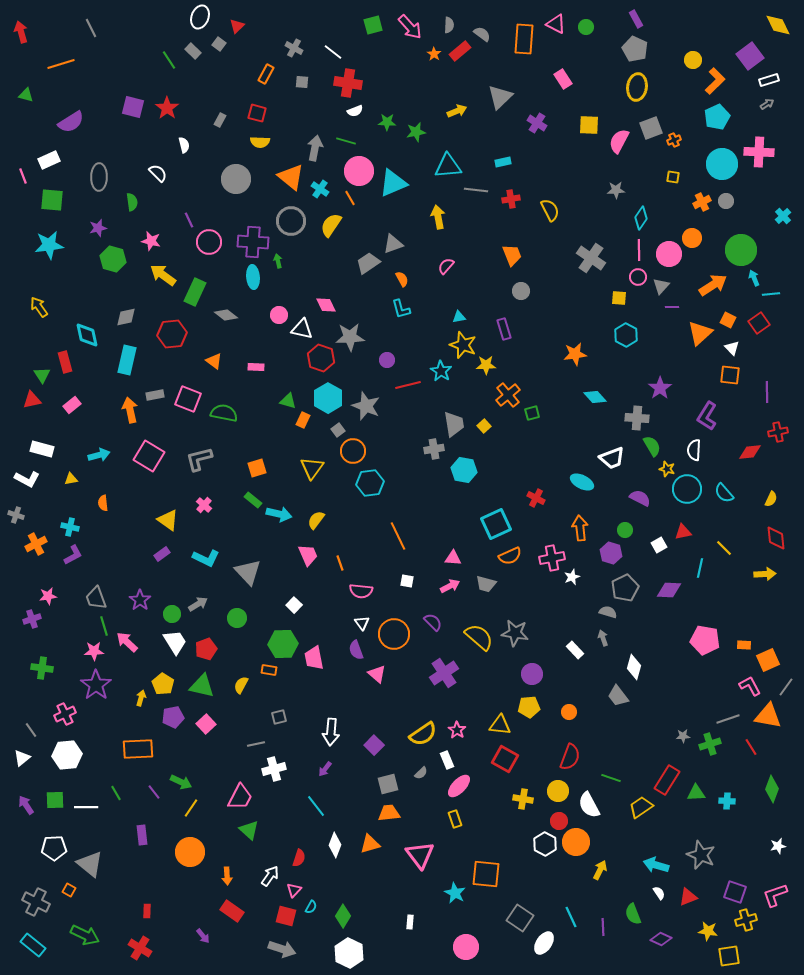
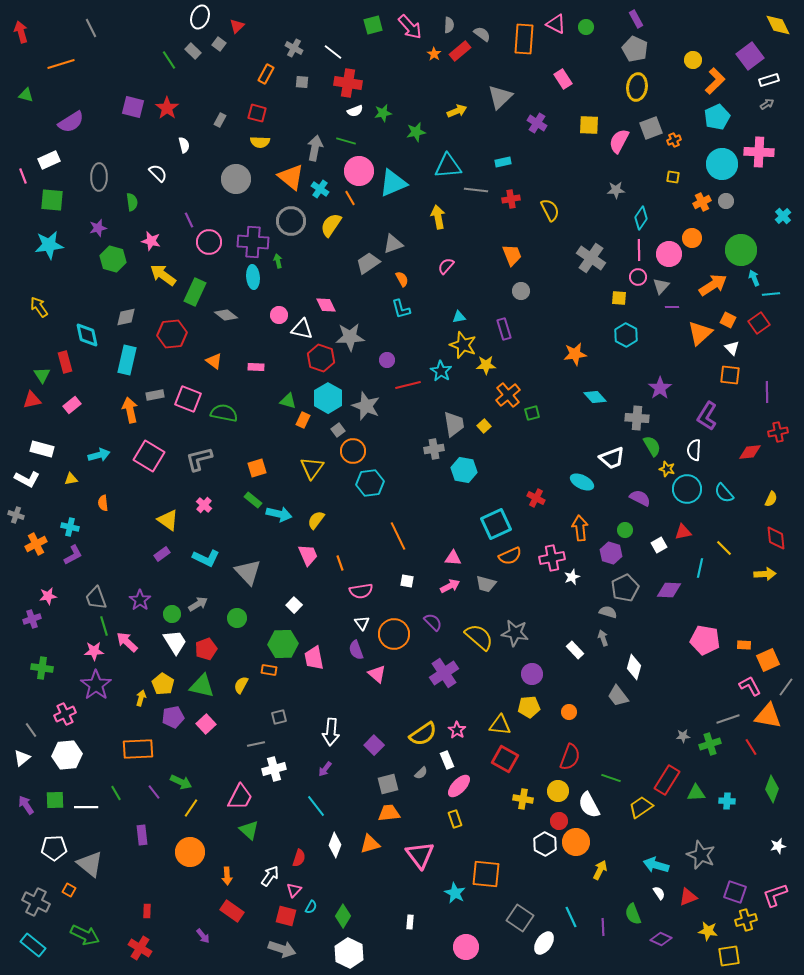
green star at (387, 122): moved 4 px left, 9 px up; rotated 12 degrees counterclockwise
pink semicircle at (361, 591): rotated 15 degrees counterclockwise
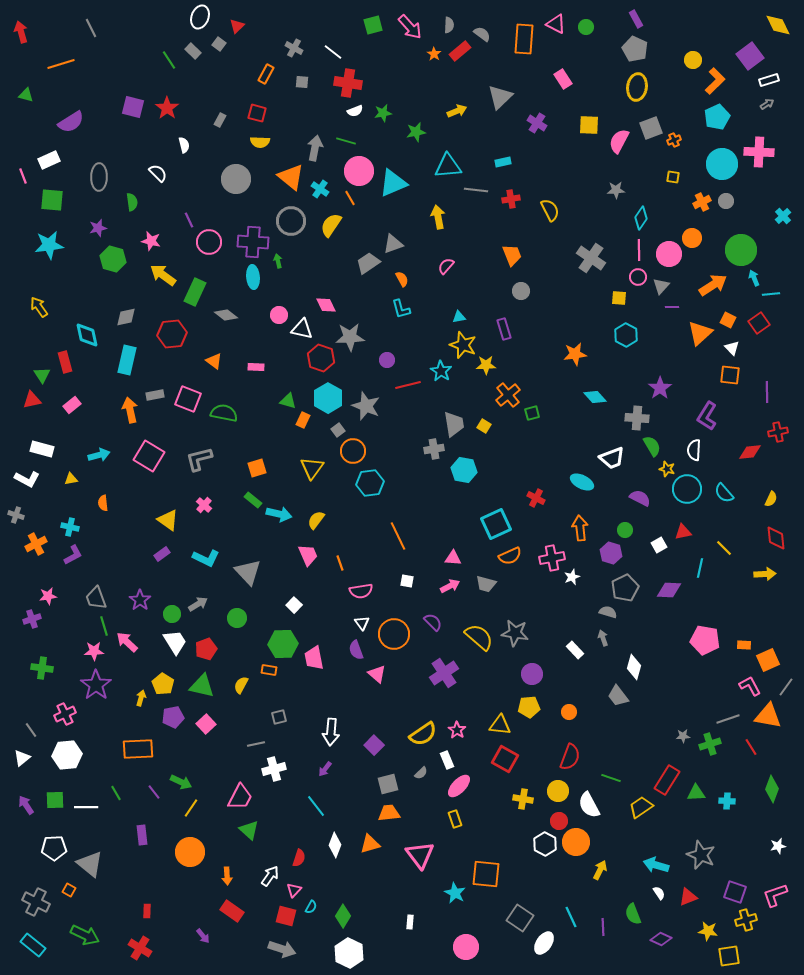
yellow square at (484, 426): rotated 16 degrees counterclockwise
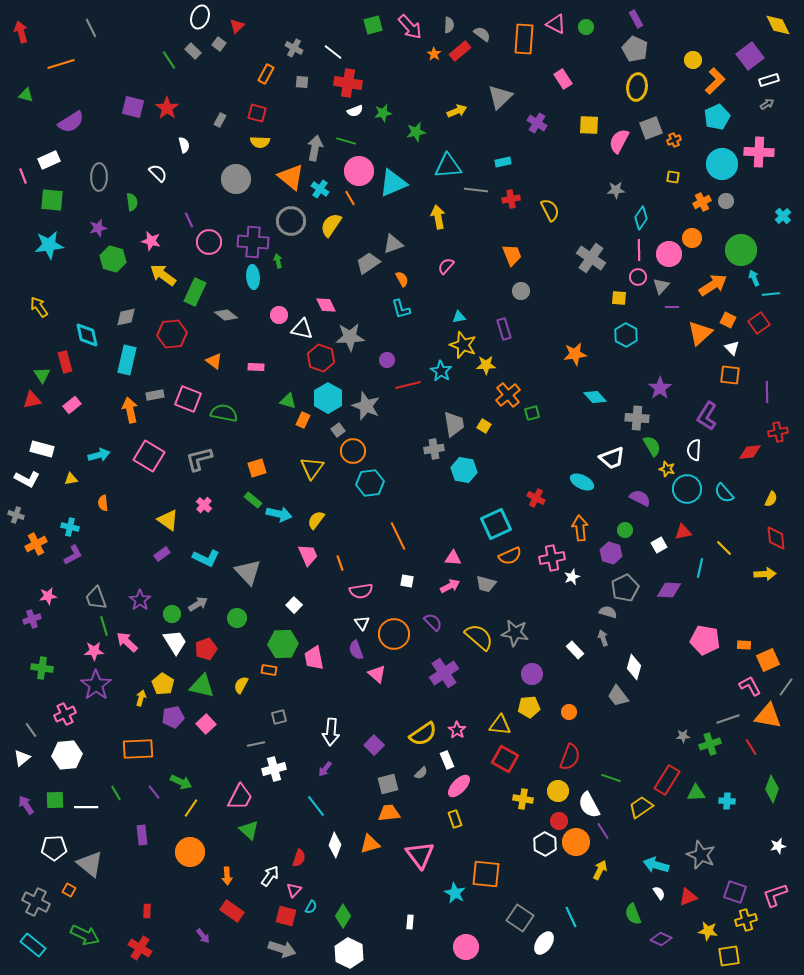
purple line at (603, 927): moved 96 px up; rotated 30 degrees counterclockwise
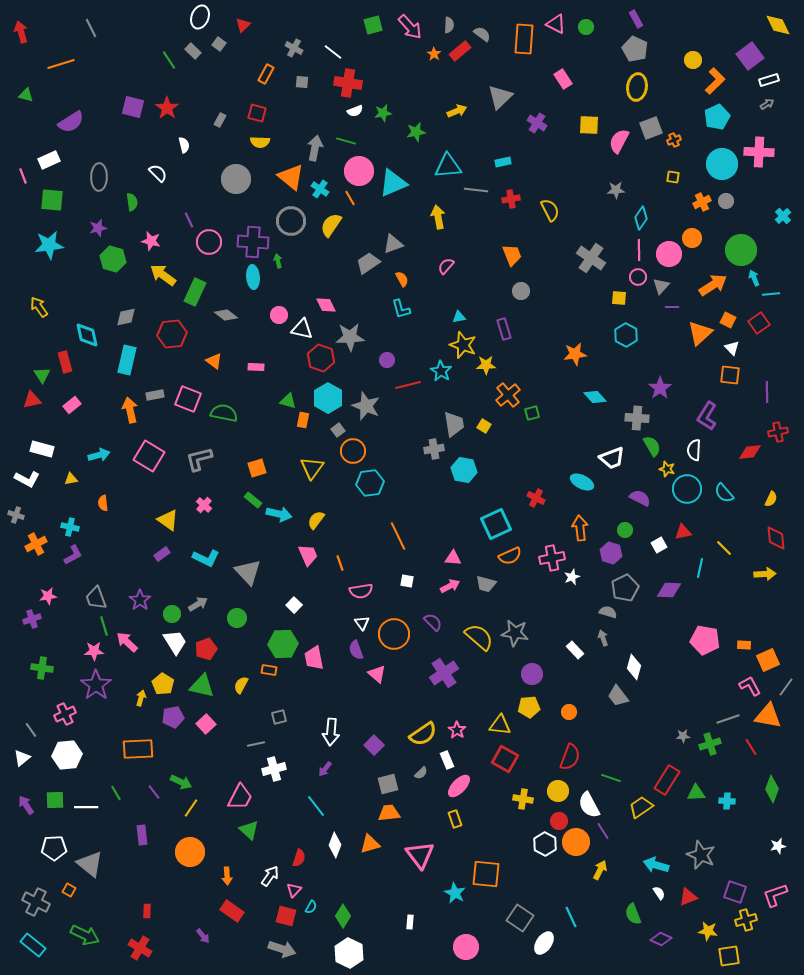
red triangle at (237, 26): moved 6 px right, 1 px up
orange rectangle at (303, 420): rotated 14 degrees counterclockwise
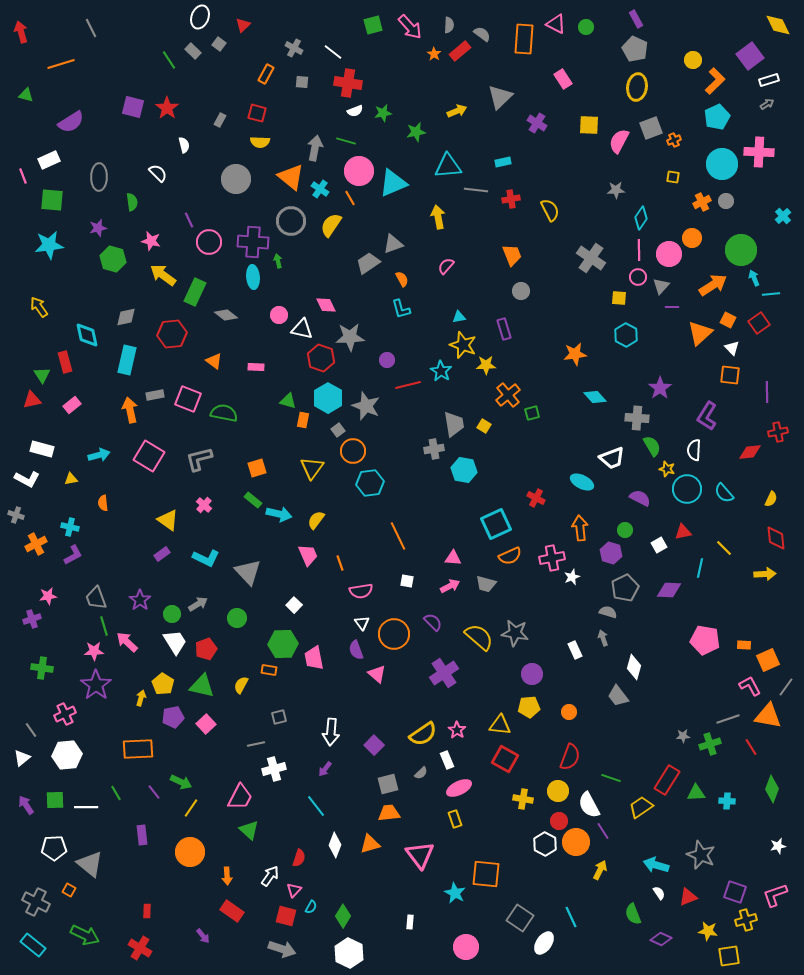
white rectangle at (575, 650): rotated 18 degrees clockwise
pink ellipse at (459, 786): moved 2 px down; rotated 20 degrees clockwise
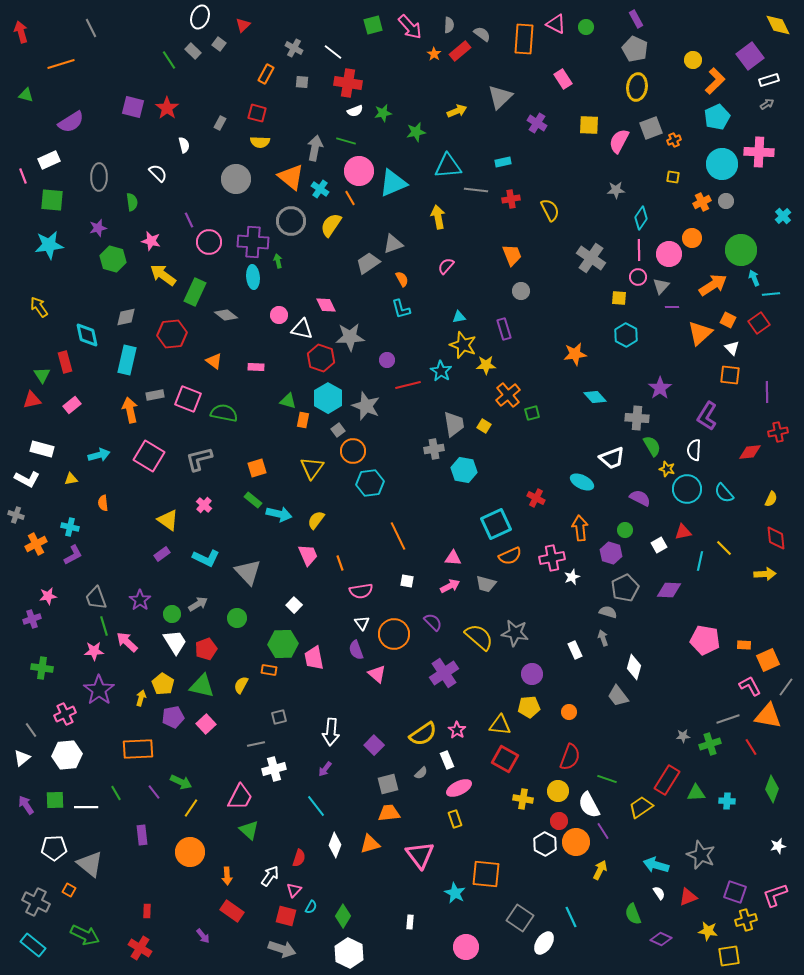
gray rectangle at (220, 120): moved 3 px down
cyan line at (700, 568): moved 7 px up
purple star at (96, 685): moved 3 px right, 5 px down
green line at (611, 778): moved 4 px left, 1 px down
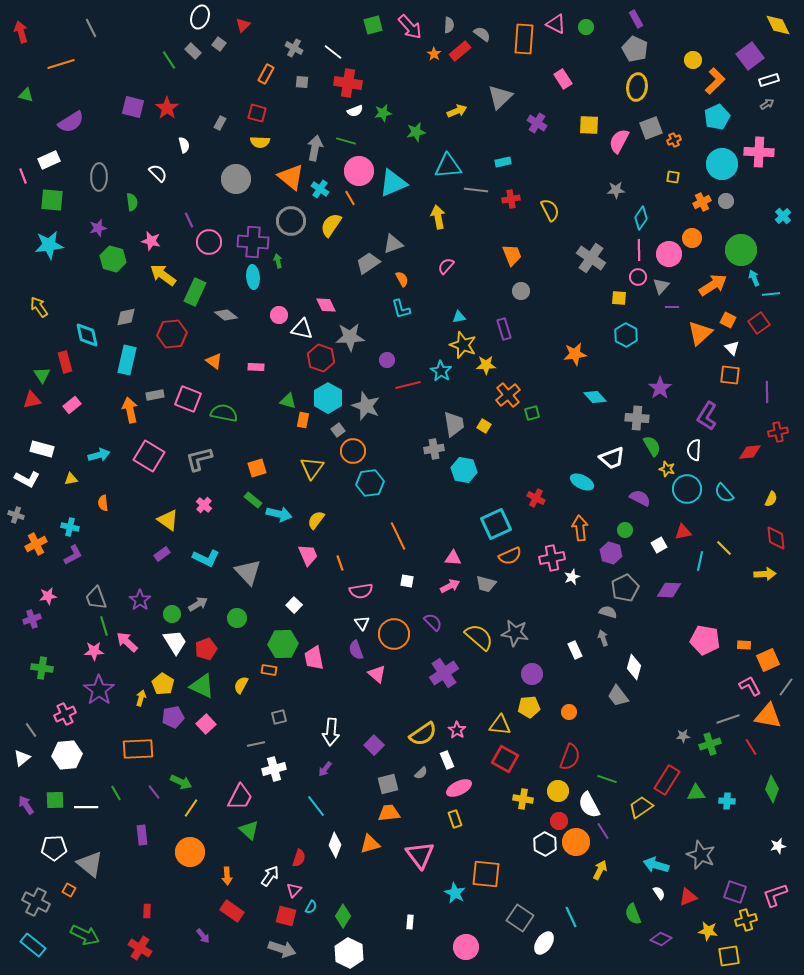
green triangle at (202, 686): rotated 12 degrees clockwise
